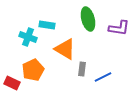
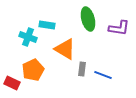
blue line: moved 2 px up; rotated 48 degrees clockwise
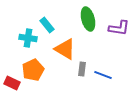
cyan rectangle: rotated 42 degrees clockwise
cyan cross: moved 1 px down; rotated 12 degrees counterclockwise
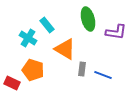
purple L-shape: moved 3 px left, 4 px down
cyan cross: rotated 24 degrees clockwise
orange pentagon: rotated 30 degrees counterclockwise
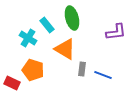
green ellipse: moved 16 px left, 1 px up
purple L-shape: rotated 15 degrees counterclockwise
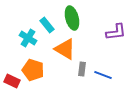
red rectangle: moved 2 px up
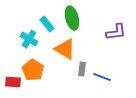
cyan rectangle: moved 1 px up
cyan cross: moved 1 px right, 1 px down
orange pentagon: rotated 15 degrees clockwise
blue line: moved 1 px left, 2 px down
red rectangle: moved 1 px right, 1 px down; rotated 21 degrees counterclockwise
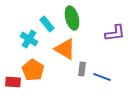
purple L-shape: moved 1 px left, 1 px down
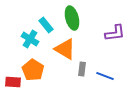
cyan rectangle: moved 1 px left, 1 px down
cyan cross: moved 1 px right
blue line: moved 3 px right, 1 px up
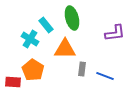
orange triangle: rotated 30 degrees counterclockwise
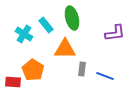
cyan cross: moved 6 px left, 5 px up
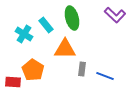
purple L-shape: moved 18 px up; rotated 50 degrees clockwise
